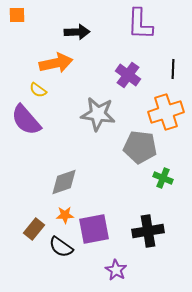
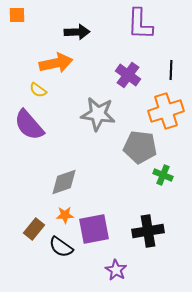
black line: moved 2 px left, 1 px down
orange cross: moved 1 px up
purple semicircle: moved 3 px right, 5 px down
green cross: moved 3 px up
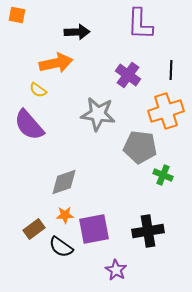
orange square: rotated 12 degrees clockwise
brown rectangle: rotated 15 degrees clockwise
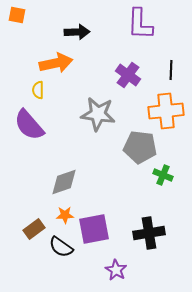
yellow semicircle: rotated 54 degrees clockwise
orange cross: rotated 12 degrees clockwise
black cross: moved 1 px right, 2 px down
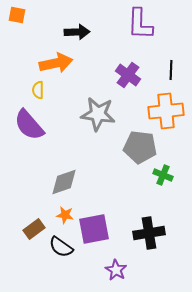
orange star: rotated 12 degrees clockwise
